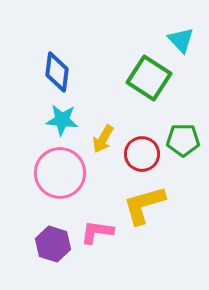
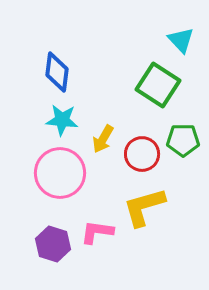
green square: moved 9 px right, 7 px down
yellow L-shape: moved 2 px down
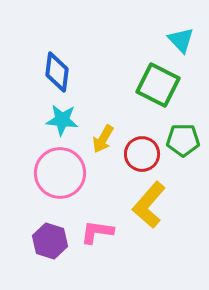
green square: rotated 6 degrees counterclockwise
yellow L-shape: moved 5 px right, 2 px up; rotated 33 degrees counterclockwise
purple hexagon: moved 3 px left, 3 px up
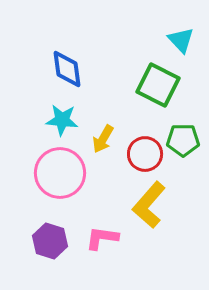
blue diamond: moved 10 px right, 3 px up; rotated 15 degrees counterclockwise
red circle: moved 3 px right
pink L-shape: moved 5 px right, 6 px down
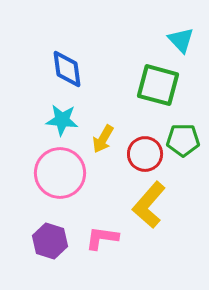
green square: rotated 12 degrees counterclockwise
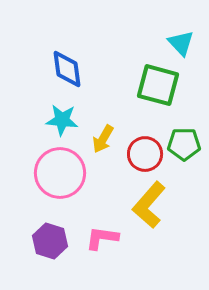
cyan triangle: moved 3 px down
green pentagon: moved 1 px right, 4 px down
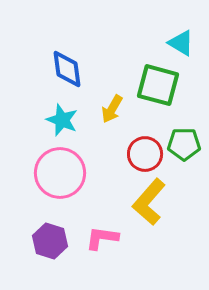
cyan triangle: rotated 16 degrees counterclockwise
cyan star: rotated 16 degrees clockwise
yellow arrow: moved 9 px right, 30 px up
yellow L-shape: moved 3 px up
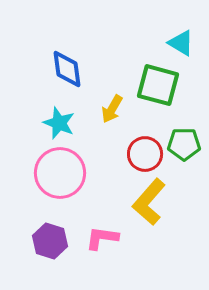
cyan star: moved 3 px left, 3 px down
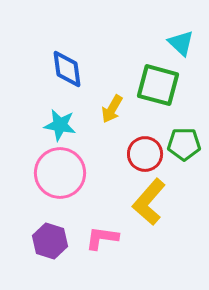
cyan triangle: rotated 12 degrees clockwise
cyan star: moved 1 px right, 2 px down; rotated 12 degrees counterclockwise
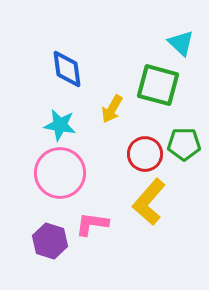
pink L-shape: moved 10 px left, 14 px up
